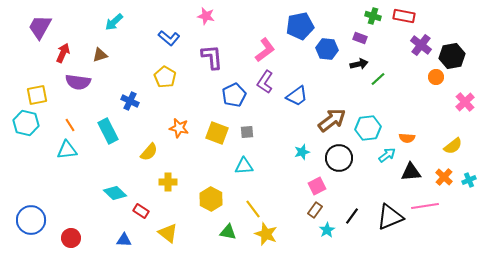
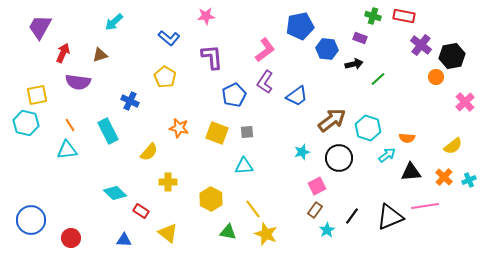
pink star at (206, 16): rotated 18 degrees counterclockwise
black arrow at (359, 64): moved 5 px left
cyan hexagon at (368, 128): rotated 25 degrees clockwise
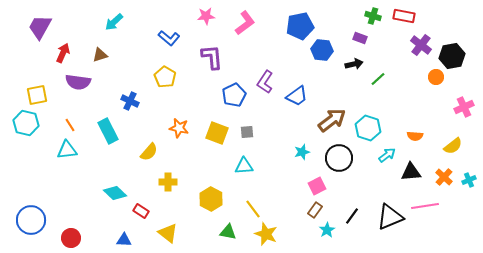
blue hexagon at (327, 49): moved 5 px left, 1 px down
pink L-shape at (265, 50): moved 20 px left, 27 px up
pink cross at (465, 102): moved 1 px left, 5 px down; rotated 18 degrees clockwise
orange semicircle at (407, 138): moved 8 px right, 2 px up
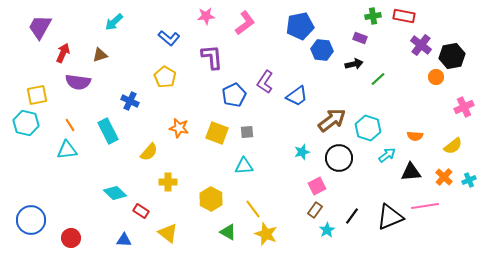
green cross at (373, 16): rotated 28 degrees counterclockwise
green triangle at (228, 232): rotated 18 degrees clockwise
